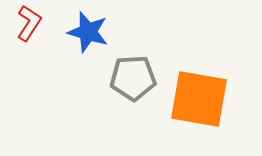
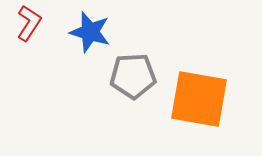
blue star: moved 2 px right
gray pentagon: moved 2 px up
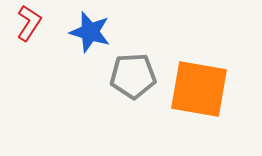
orange square: moved 10 px up
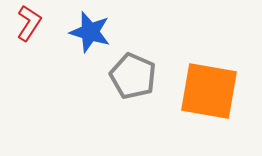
gray pentagon: rotated 27 degrees clockwise
orange square: moved 10 px right, 2 px down
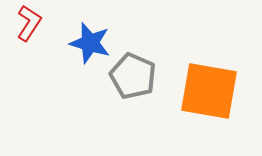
blue star: moved 11 px down
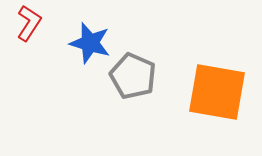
orange square: moved 8 px right, 1 px down
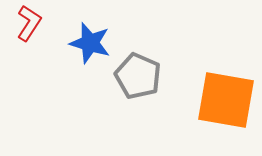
gray pentagon: moved 5 px right
orange square: moved 9 px right, 8 px down
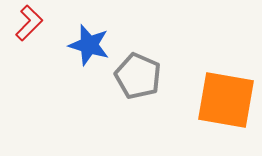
red L-shape: rotated 12 degrees clockwise
blue star: moved 1 px left, 2 px down
